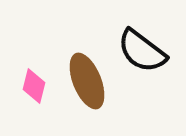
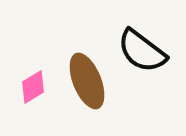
pink diamond: moved 1 px left, 1 px down; rotated 44 degrees clockwise
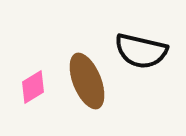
black semicircle: moved 1 px left; rotated 24 degrees counterclockwise
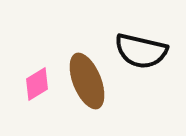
pink diamond: moved 4 px right, 3 px up
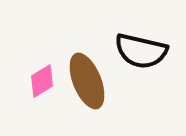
pink diamond: moved 5 px right, 3 px up
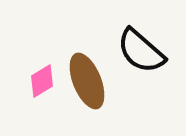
black semicircle: rotated 28 degrees clockwise
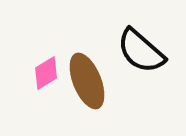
pink diamond: moved 4 px right, 8 px up
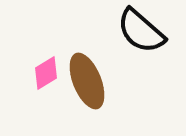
black semicircle: moved 20 px up
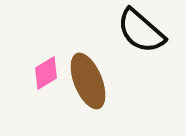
brown ellipse: moved 1 px right
